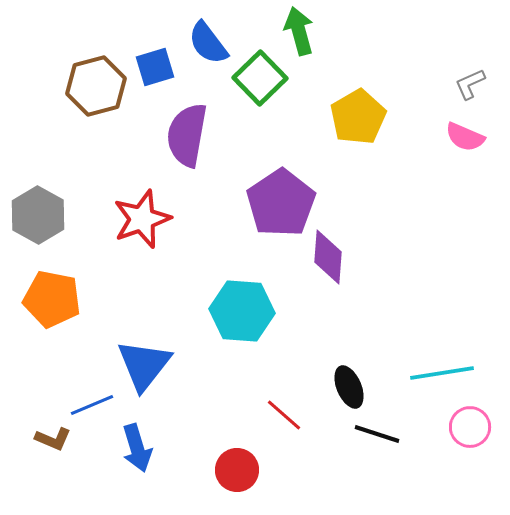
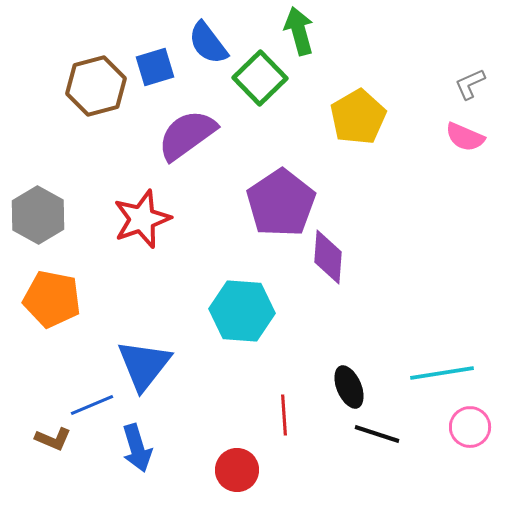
purple semicircle: rotated 44 degrees clockwise
red line: rotated 45 degrees clockwise
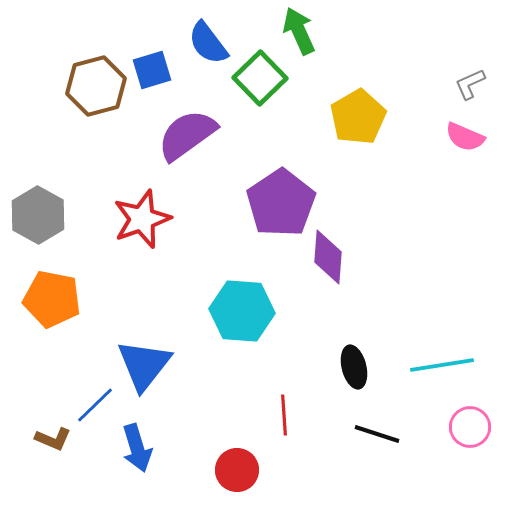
green arrow: rotated 9 degrees counterclockwise
blue square: moved 3 px left, 3 px down
cyan line: moved 8 px up
black ellipse: moved 5 px right, 20 px up; rotated 9 degrees clockwise
blue line: moved 3 px right; rotated 21 degrees counterclockwise
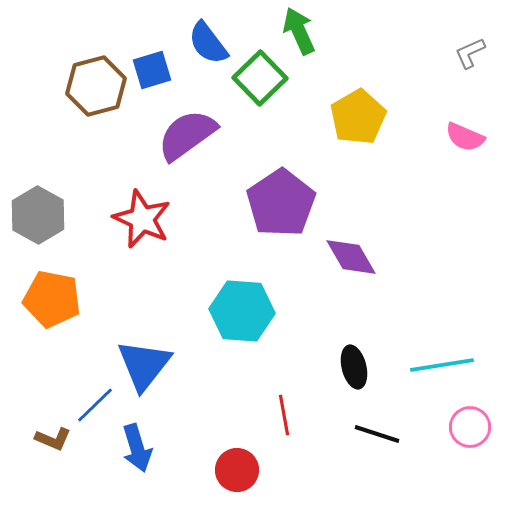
gray L-shape: moved 31 px up
red star: rotated 28 degrees counterclockwise
purple diamond: moved 23 px right; rotated 34 degrees counterclockwise
red line: rotated 6 degrees counterclockwise
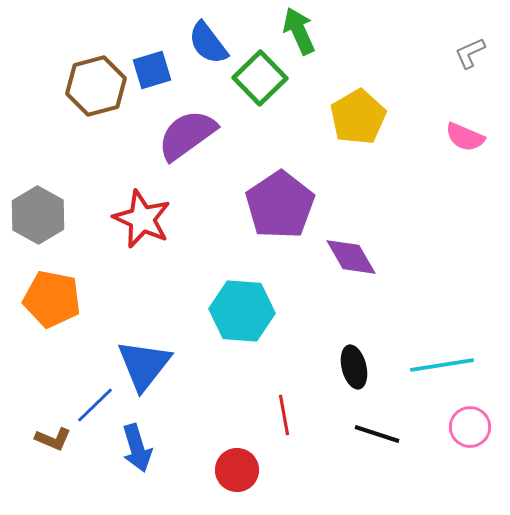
purple pentagon: moved 1 px left, 2 px down
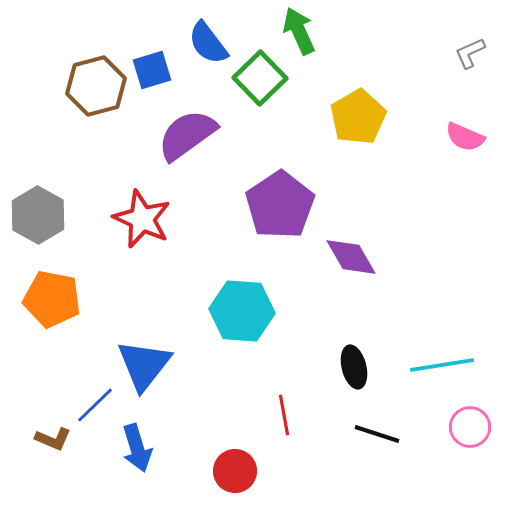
red circle: moved 2 px left, 1 px down
